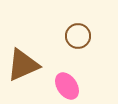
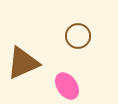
brown triangle: moved 2 px up
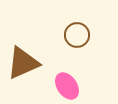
brown circle: moved 1 px left, 1 px up
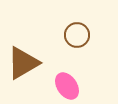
brown triangle: rotated 6 degrees counterclockwise
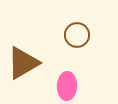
pink ellipse: rotated 36 degrees clockwise
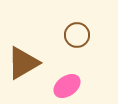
pink ellipse: rotated 52 degrees clockwise
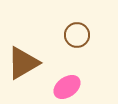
pink ellipse: moved 1 px down
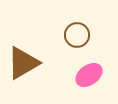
pink ellipse: moved 22 px right, 12 px up
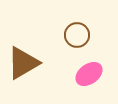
pink ellipse: moved 1 px up
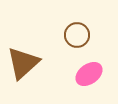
brown triangle: rotated 12 degrees counterclockwise
